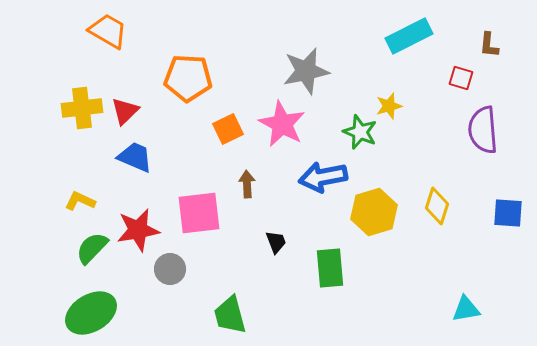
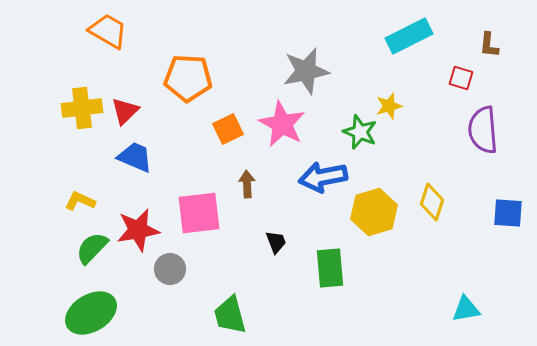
yellow diamond: moved 5 px left, 4 px up
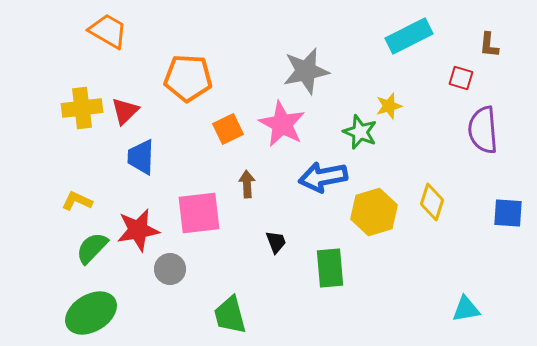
blue trapezoid: moved 6 px right; rotated 111 degrees counterclockwise
yellow L-shape: moved 3 px left
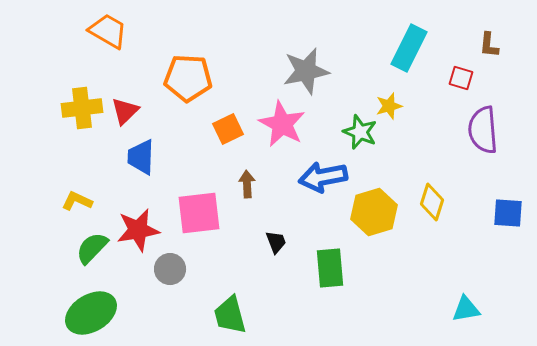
cyan rectangle: moved 12 px down; rotated 36 degrees counterclockwise
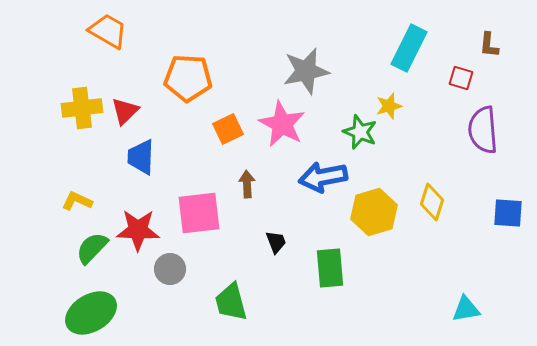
red star: rotated 12 degrees clockwise
green trapezoid: moved 1 px right, 13 px up
